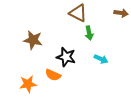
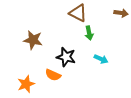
orange star: moved 2 px left; rotated 12 degrees counterclockwise
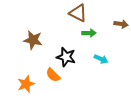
brown arrow: moved 11 px down
green arrow: rotated 80 degrees counterclockwise
orange semicircle: rotated 21 degrees clockwise
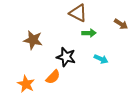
brown arrow: rotated 24 degrees clockwise
orange semicircle: moved 2 px down; rotated 91 degrees counterclockwise
orange star: rotated 24 degrees counterclockwise
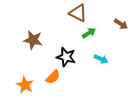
green arrow: rotated 32 degrees counterclockwise
orange star: moved 1 px left, 1 px down
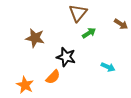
brown triangle: rotated 42 degrees clockwise
brown star: moved 2 px right, 2 px up
cyan arrow: moved 7 px right, 8 px down
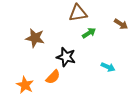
brown triangle: rotated 42 degrees clockwise
